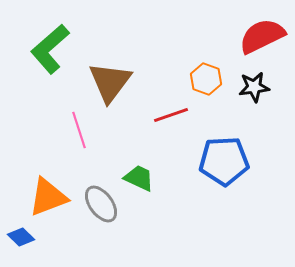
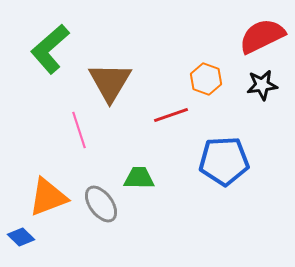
brown triangle: rotated 6 degrees counterclockwise
black star: moved 8 px right, 2 px up
green trapezoid: rotated 24 degrees counterclockwise
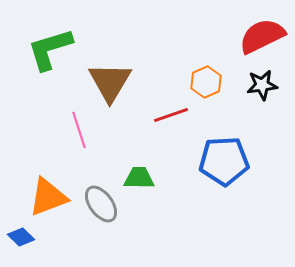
green L-shape: rotated 24 degrees clockwise
orange hexagon: moved 3 px down; rotated 16 degrees clockwise
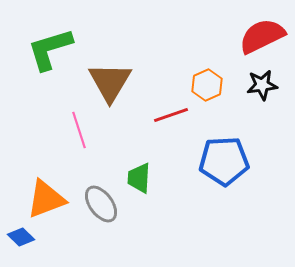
orange hexagon: moved 1 px right, 3 px down
green trapezoid: rotated 88 degrees counterclockwise
orange triangle: moved 2 px left, 2 px down
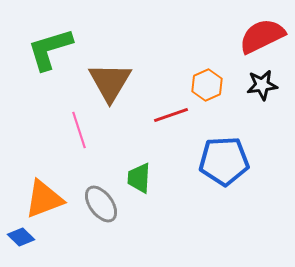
orange triangle: moved 2 px left
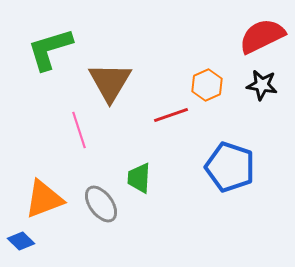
black star: rotated 16 degrees clockwise
blue pentagon: moved 6 px right, 6 px down; rotated 21 degrees clockwise
blue diamond: moved 4 px down
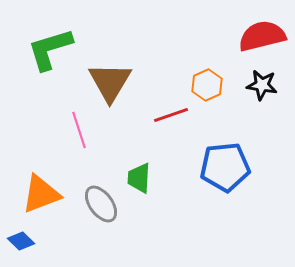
red semicircle: rotated 12 degrees clockwise
blue pentagon: moved 5 px left; rotated 24 degrees counterclockwise
orange triangle: moved 3 px left, 5 px up
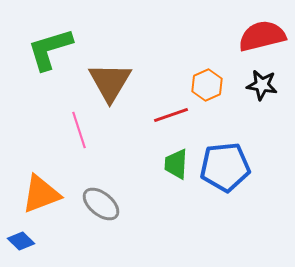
green trapezoid: moved 37 px right, 14 px up
gray ellipse: rotated 15 degrees counterclockwise
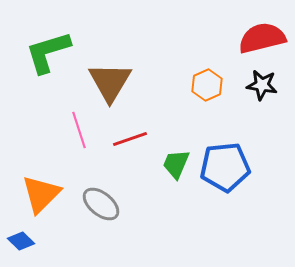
red semicircle: moved 2 px down
green L-shape: moved 2 px left, 3 px down
red line: moved 41 px left, 24 px down
green trapezoid: rotated 20 degrees clockwise
orange triangle: rotated 24 degrees counterclockwise
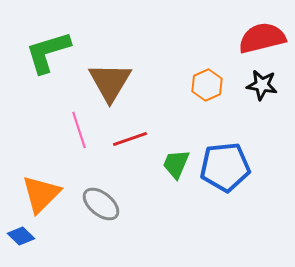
blue diamond: moved 5 px up
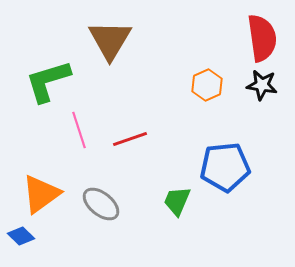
red semicircle: rotated 96 degrees clockwise
green L-shape: moved 29 px down
brown triangle: moved 42 px up
green trapezoid: moved 1 px right, 37 px down
orange triangle: rotated 9 degrees clockwise
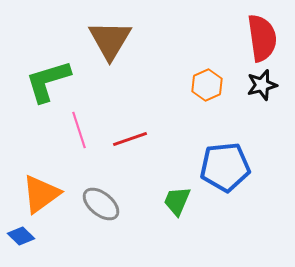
black star: rotated 24 degrees counterclockwise
